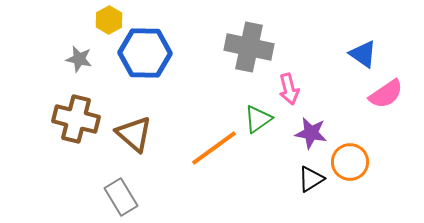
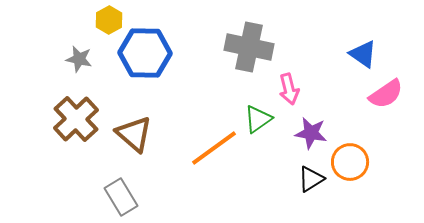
brown cross: rotated 33 degrees clockwise
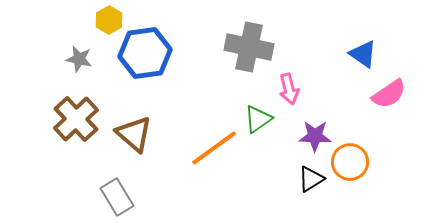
blue hexagon: rotated 9 degrees counterclockwise
pink semicircle: moved 3 px right
purple star: moved 4 px right, 3 px down; rotated 8 degrees counterclockwise
gray rectangle: moved 4 px left
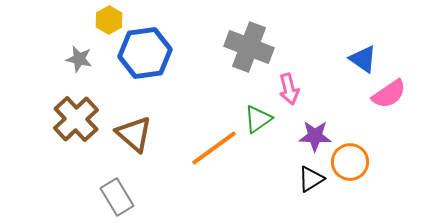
gray cross: rotated 9 degrees clockwise
blue triangle: moved 5 px down
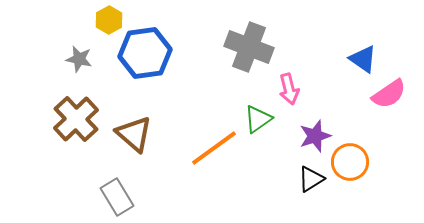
purple star: rotated 20 degrees counterclockwise
